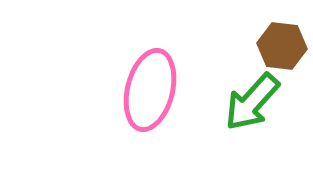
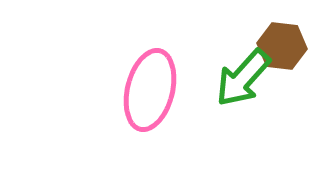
green arrow: moved 9 px left, 24 px up
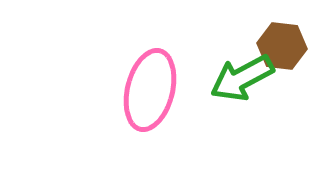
green arrow: moved 1 px left; rotated 20 degrees clockwise
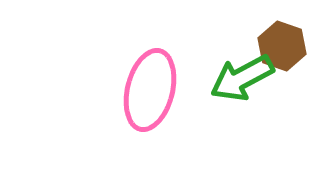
brown hexagon: rotated 12 degrees clockwise
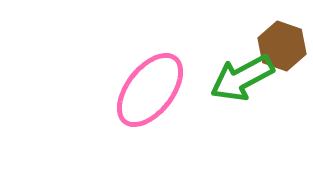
pink ellipse: rotated 24 degrees clockwise
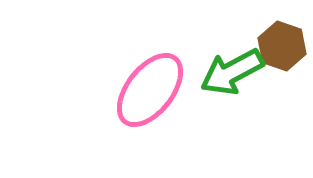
green arrow: moved 10 px left, 6 px up
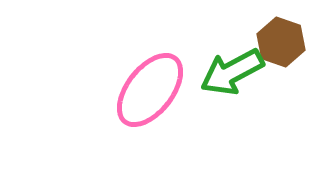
brown hexagon: moved 1 px left, 4 px up
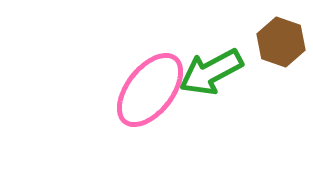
green arrow: moved 21 px left
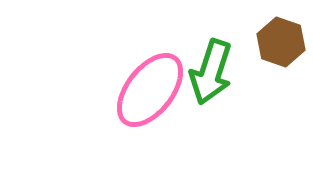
green arrow: rotated 44 degrees counterclockwise
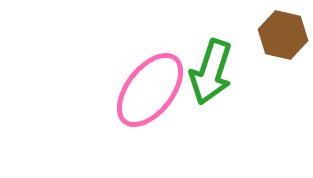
brown hexagon: moved 2 px right, 7 px up; rotated 6 degrees counterclockwise
